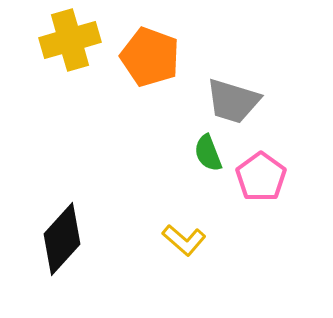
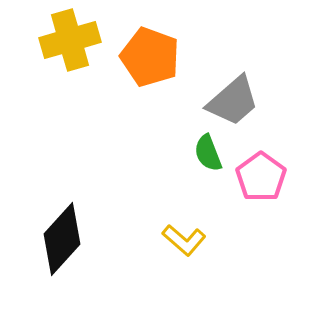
gray trapezoid: rotated 58 degrees counterclockwise
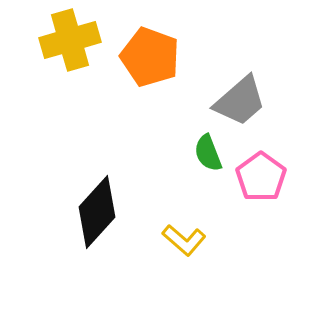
gray trapezoid: moved 7 px right
black diamond: moved 35 px right, 27 px up
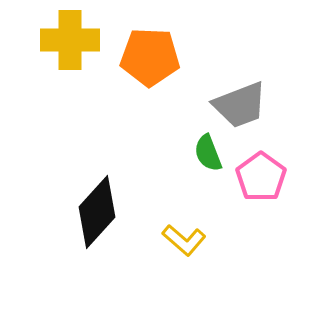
yellow cross: rotated 16 degrees clockwise
orange pentagon: rotated 18 degrees counterclockwise
gray trapezoid: moved 4 px down; rotated 20 degrees clockwise
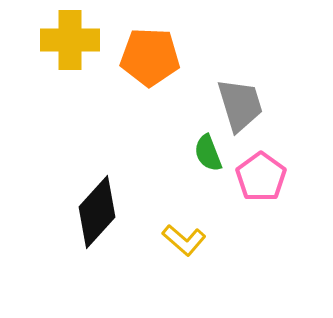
gray trapezoid: rotated 86 degrees counterclockwise
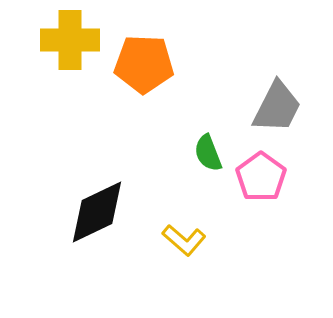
orange pentagon: moved 6 px left, 7 px down
gray trapezoid: moved 37 px right, 2 px down; rotated 44 degrees clockwise
black diamond: rotated 22 degrees clockwise
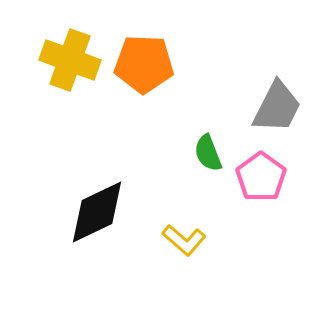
yellow cross: moved 20 px down; rotated 20 degrees clockwise
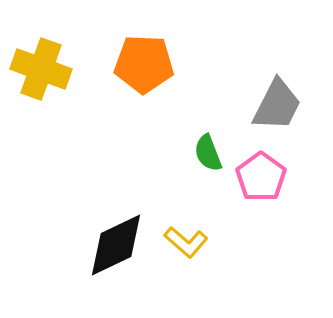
yellow cross: moved 29 px left, 9 px down
gray trapezoid: moved 2 px up
black diamond: moved 19 px right, 33 px down
yellow L-shape: moved 2 px right, 2 px down
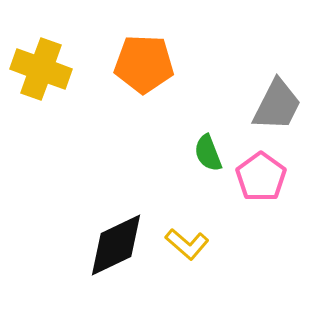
yellow L-shape: moved 1 px right, 2 px down
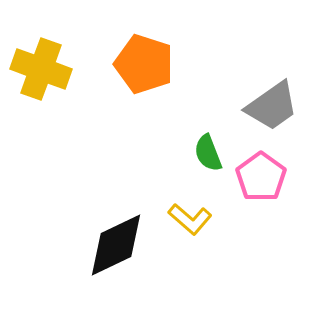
orange pentagon: rotated 16 degrees clockwise
gray trapezoid: moved 5 px left, 1 px down; rotated 28 degrees clockwise
yellow L-shape: moved 3 px right, 25 px up
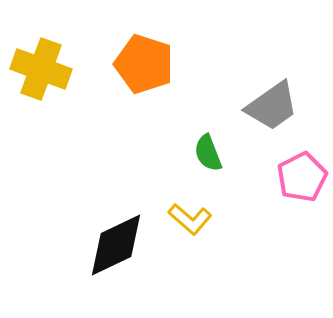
pink pentagon: moved 41 px right; rotated 9 degrees clockwise
